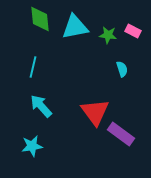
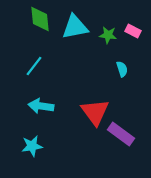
cyan line: moved 1 px right, 1 px up; rotated 25 degrees clockwise
cyan arrow: rotated 40 degrees counterclockwise
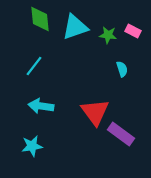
cyan triangle: rotated 8 degrees counterclockwise
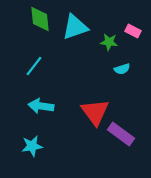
green star: moved 1 px right, 7 px down
cyan semicircle: rotated 91 degrees clockwise
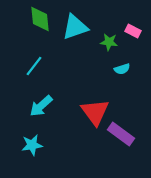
cyan arrow: rotated 50 degrees counterclockwise
cyan star: moved 1 px up
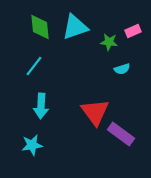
green diamond: moved 8 px down
pink rectangle: rotated 49 degrees counterclockwise
cyan arrow: rotated 45 degrees counterclockwise
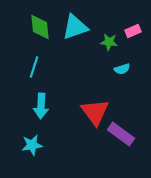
cyan line: moved 1 px down; rotated 20 degrees counterclockwise
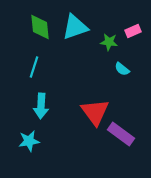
cyan semicircle: rotated 56 degrees clockwise
cyan star: moved 3 px left, 4 px up
